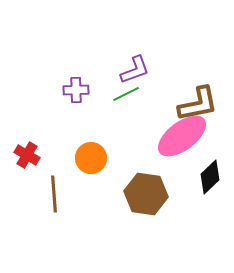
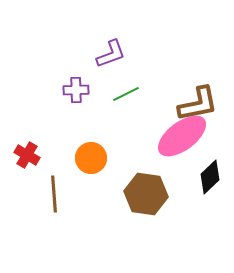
purple L-shape: moved 24 px left, 16 px up
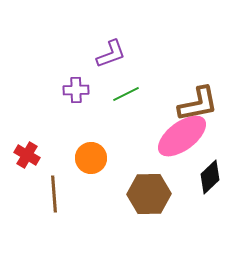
brown hexagon: moved 3 px right; rotated 9 degrees counterclockwise
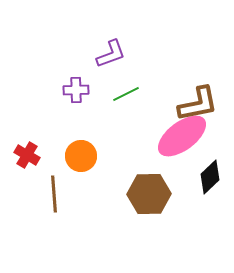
orange circle: moved 10 px left, 2 px up
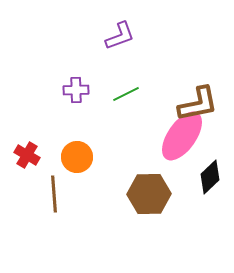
purple L-shape: moved 9 px right, 18 px up
pink ellipse: rotated 18 degrees counterclockwise
orange circle: moved 4 px left, 1 px down
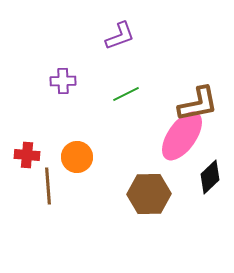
purple cross: moved 13 px left, 9 px up
red cross: rotated 25 degrees counterclockwise
brown line: moved 6 px left, 8 px up
